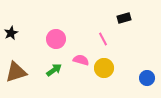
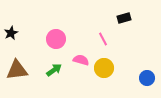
brown triangle: moved 1 px right, 2 px up; rotated 10 degrees clockwise
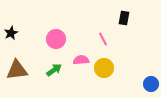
black rectangle: rotated 64 degrees counterclockwise
pink semicircle: rotated 21 degrees counterclockwise
blue circle: moved 4 px right, 6 px down
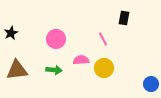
green arrow: rotated 42 degrees clockwise
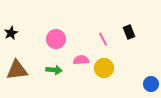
black rectangle: moved 5 px right, 14 px down; rotated 32 degrees counterclockwise
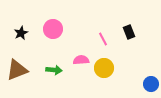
black star: moved 10 px right
pink circle: moved 3 px left, 10 px up
brown triangle: rotated 15 degrees counterclockwise
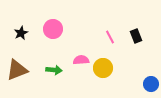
black rectangle: moved 7 px right, 4 px down
pink line: moved 7 px right, 2 px up
yellow circle: moved 1 px left
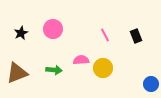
pink line: moved 5 px left, 2 px up
brown triangle: moved 3 px down
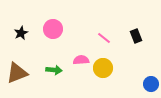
pink line: moved 1 px left, 3 px down; rotated 24 degrees counterclockwise
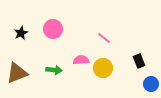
black rectangle: moved 3 px right, 25 px down
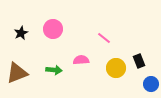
yellow circle: moved 13 px right
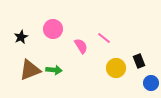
black star: moved 4 px down
pink semicircle: moved 14 px up; rotated 63 degrees clockwise
brown triangle: moved 13 px right, 3 px up
blue circle: moved 1 px up
